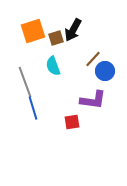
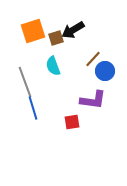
black arrow: rotated 30 degrees clockwise
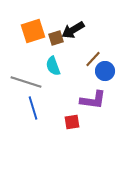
gray line: moved 1 px right; rotated 52 degrees counterclockwise
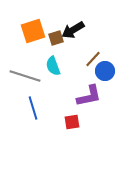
gray line: moved 1 px left, 6 px up
purple L-shape: moved 4 px left, 4 px up; rotated 20 degrees counterclockwise
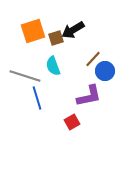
blue line: moved 4 px right, 10 px up
red square: rotated 21 degrees counterclockwise
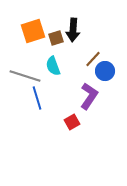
black arrow: rotated 55 degrees counterclockwise
purple L-shape: rotated 44 degrees counterclockwise
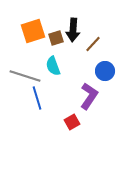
brown line: moved 15 px up
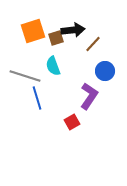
black arrow: rotated 100 degrees counterclockwise
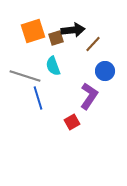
blue line: moved 1 px right
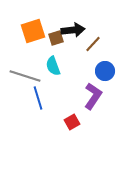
purple L-shape: moved 4 px right
